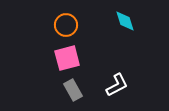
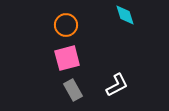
cyan diamond: moved 6 px up
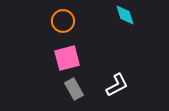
orange circle: moved 3 px left, 4 px up
gray rectangle: moved 1 px right, 1 px up
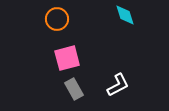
orange circle: moved 6 px left, 2 px up
white L-shape: moved 1 px right
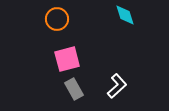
pink square: moved 1 px down
white L-shape: moved 1 px left, 1 px down; rotated 15 degrees counterclockwise
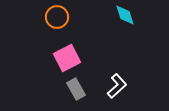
orange circle: moved 2 px up
pink square: moved 1 px up; rotated 12 degrees counterclockwise
gray rectangle: moved 2 px right
